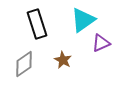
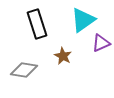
brown star: moved 4 px up
gray diamond: moved 6 px down; rotated 44 degrees clockwise
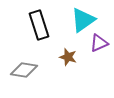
black rectangle: moved 2 px right, 1 px down
purple triangle: moved 2 px left
brown star: moved 5 px right, 1 px down; rotated 12 degrees counterclockwise
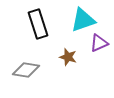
cyan triangle: rotated 16 degrees clockwise
black rectangle: moved 1 px left, 1 px up
gray diamond: moved 2 px right
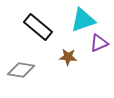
black rectangle: moved 3 px down; rotated 32 degrees counterclockwise
brown star: rotated 12 degrees counterclockwise
gray diamond: moved 5 px left
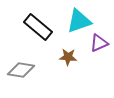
cyan triangle: moved 4 px left, 1 px down
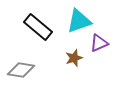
brown star: moved 6 px right, 1 px down; rotated 24 degrees counterclockwise
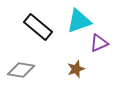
brown star: moved 2 px right, 11 px down
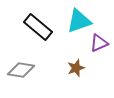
brown star: moved 1 px up
